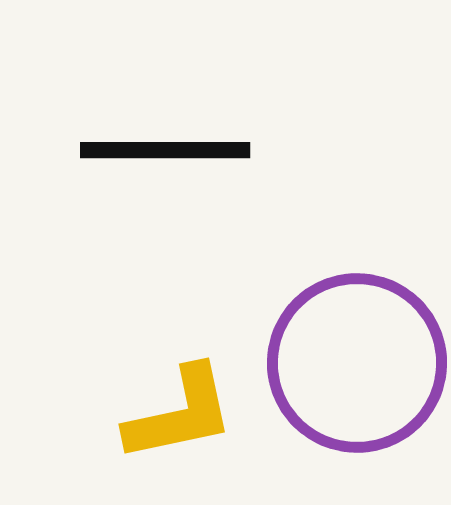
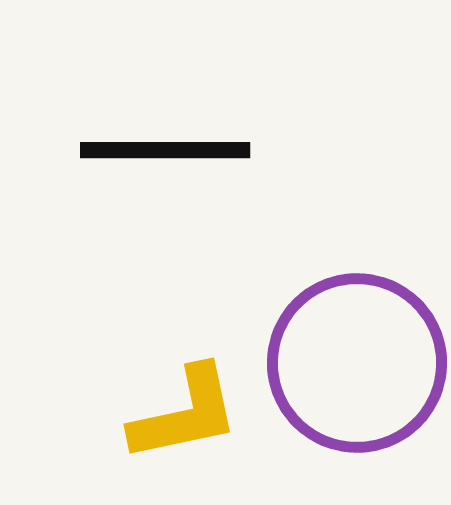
yellow L-shape: moved 5 px right
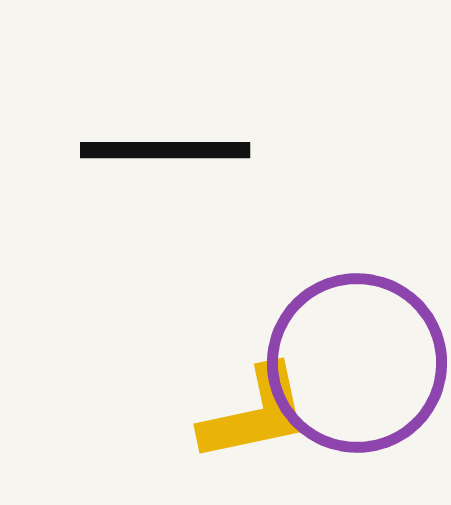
yellow L-shape: moved 70 px right
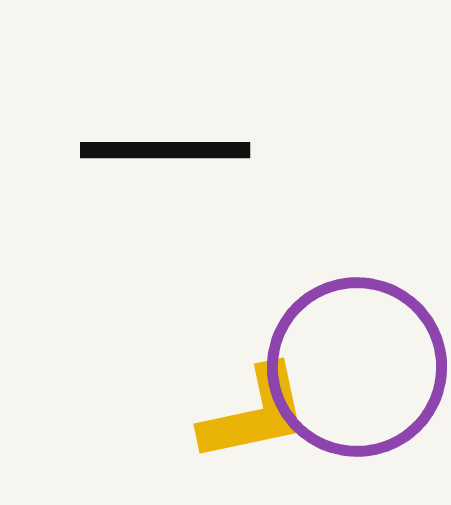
purple circle: moved 4 px down
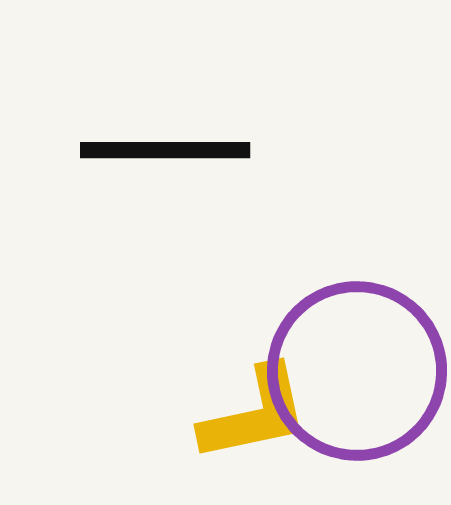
purple circle: moved 4 px down
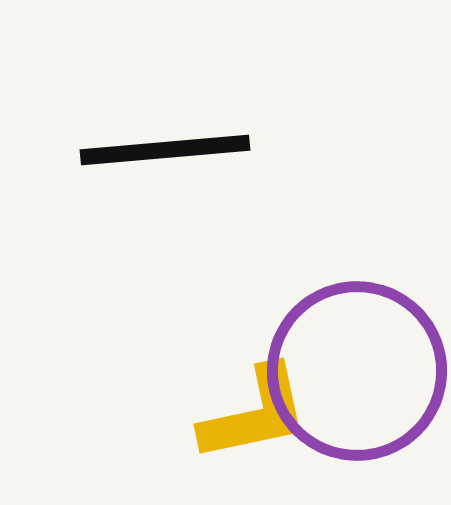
black line: rotated 5 degrees counterclockwise
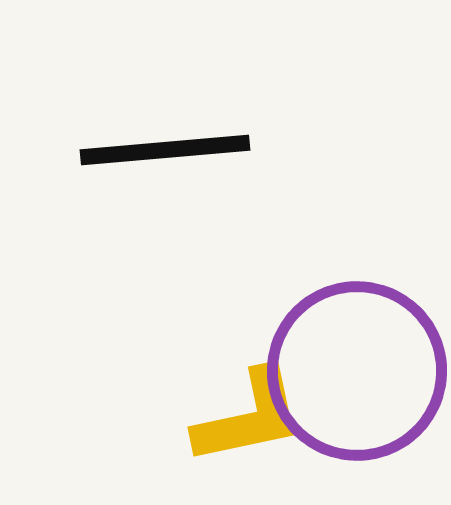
yellow L-shape: moved 6 px left, 3 px down
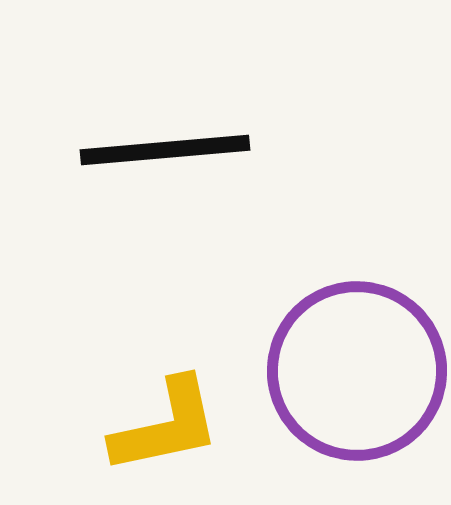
yellow L-shape: moved 83 px left, 9 px down
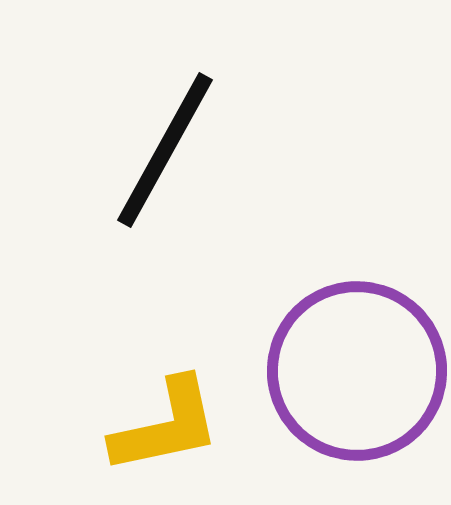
black line: rotated 56 degrees counterclockwise
